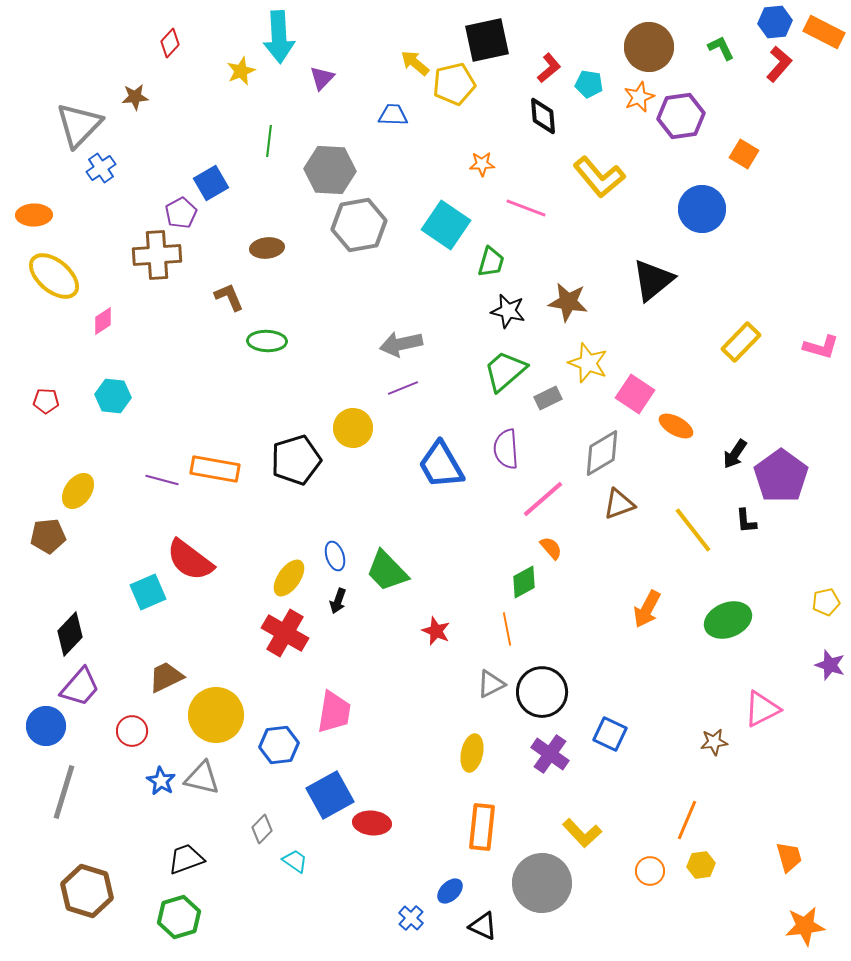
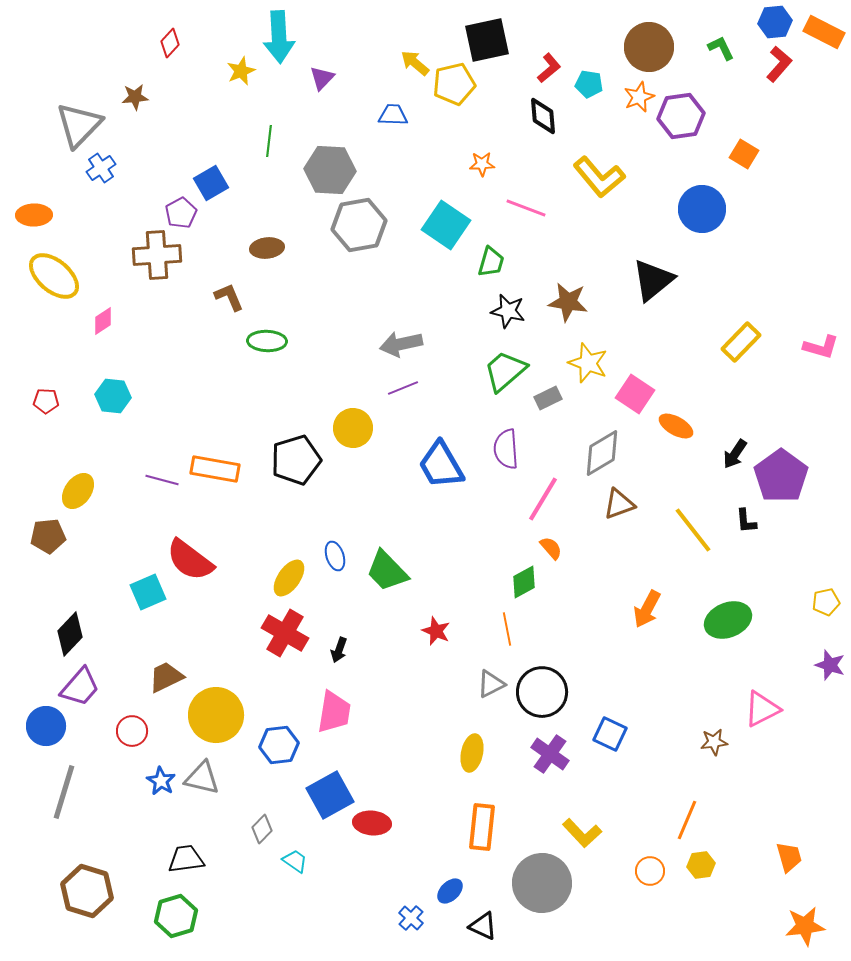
pink line at (543, 499): rotated 18 degrees counterclockwise
black arrow at (338, 601): moved 1 px right, 49 px down
black trapezoid at (186, 859): rotated 12 degrees clockwise
green hexagon at (179, 917): moved 3 px left, 1 px up
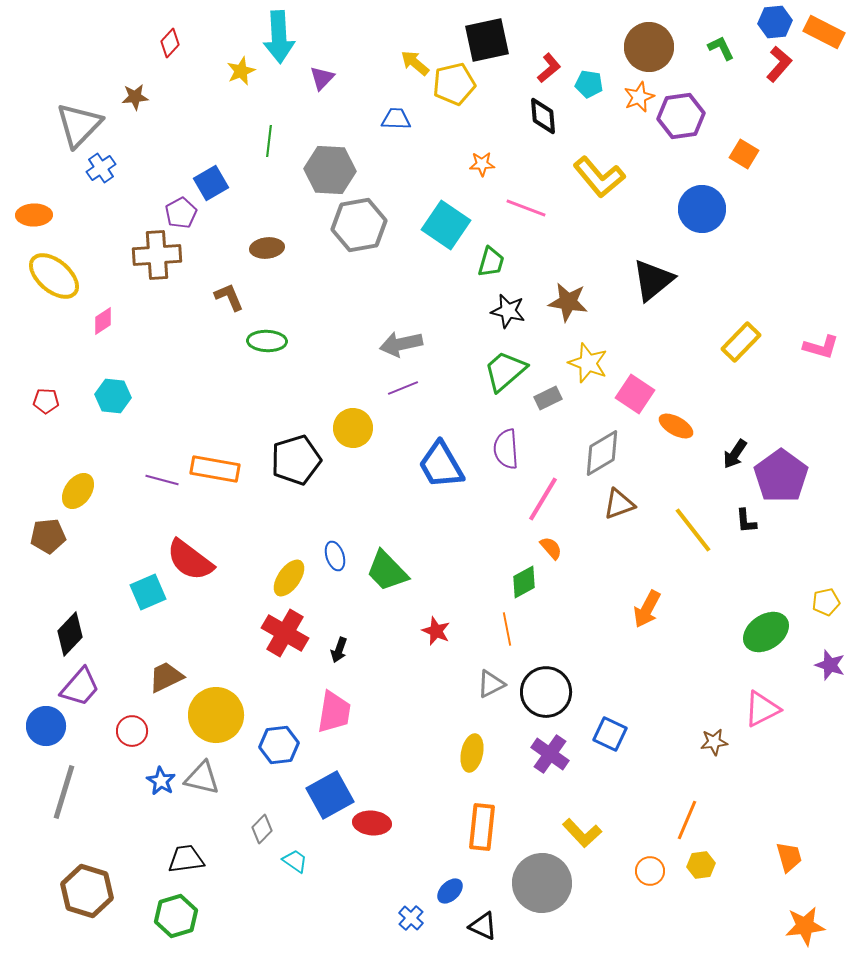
blue trapezoid at (393, 115): moved 3 px right, 4 px down
green ellipse at (728, 620): moved 38 px right, 12 px down; rotated 12 degrees counterclockwise
black circle at (542, 692): moved 4 px right
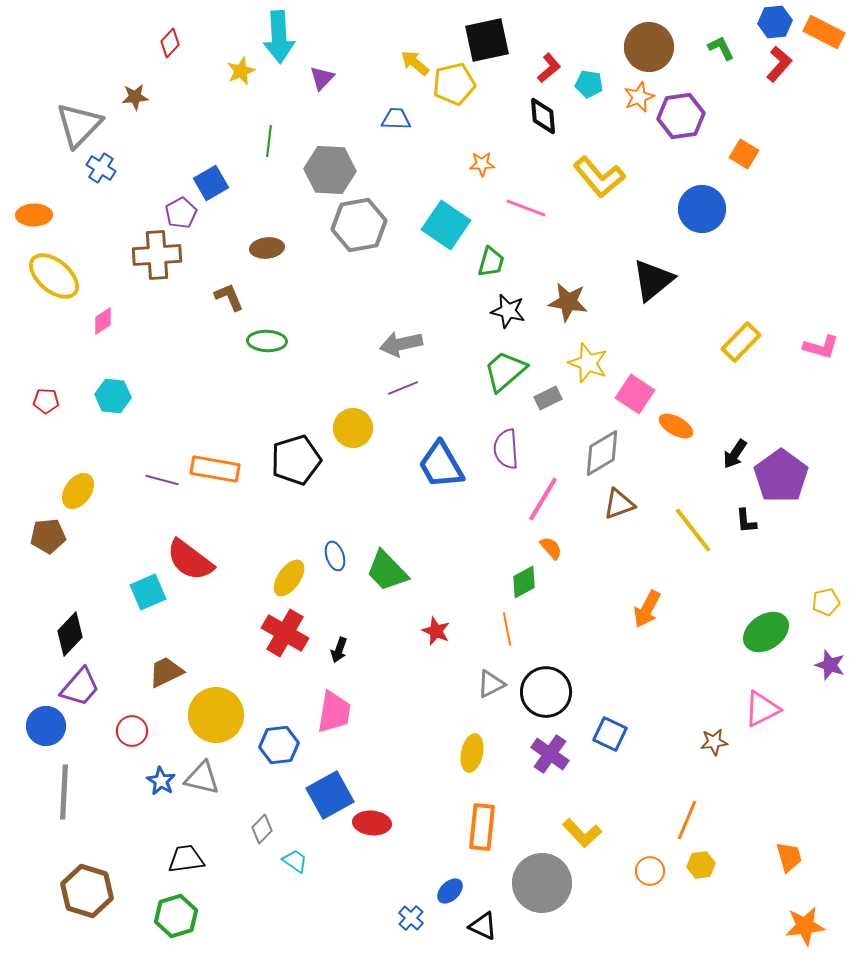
blue cross at (101, 168): rotated 24 degrees counterclockwise
brown trapezoid at (166, 677): moved 5 px up
gray line at (64, 792): rotated 14 degrees counterclockwise
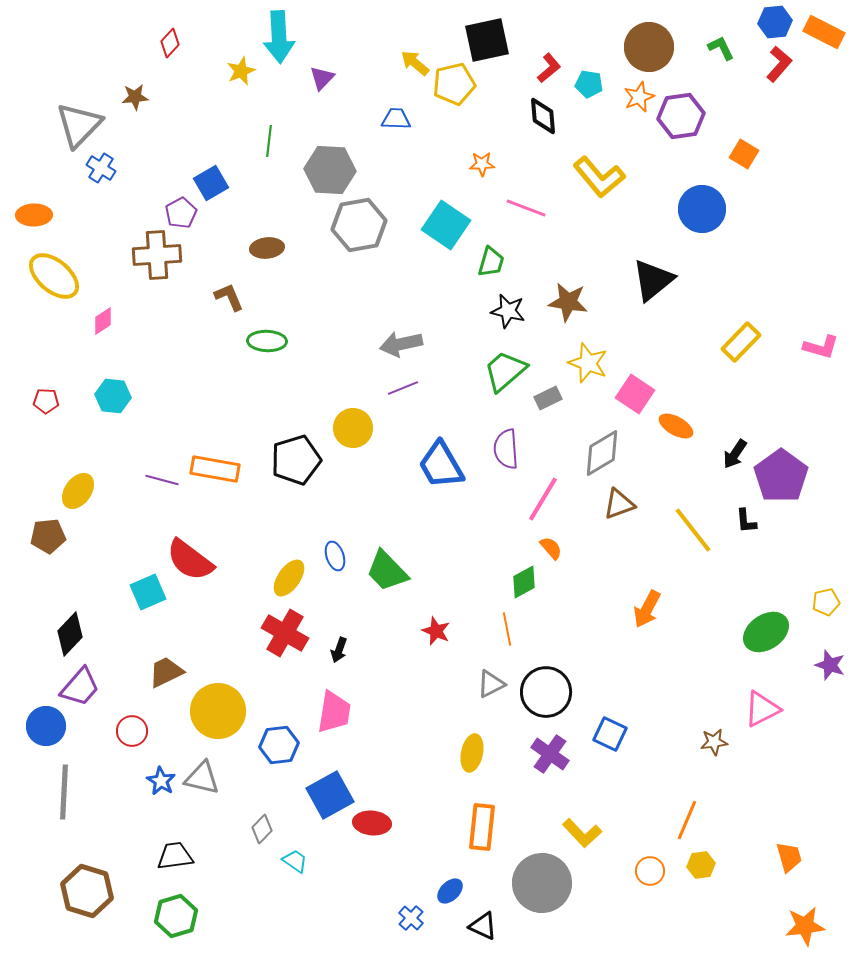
yellow circle at (216, 715): moved 2 px right, 4 px up
black trapezoid at (186, 859): moved 11 px left, 3 px up
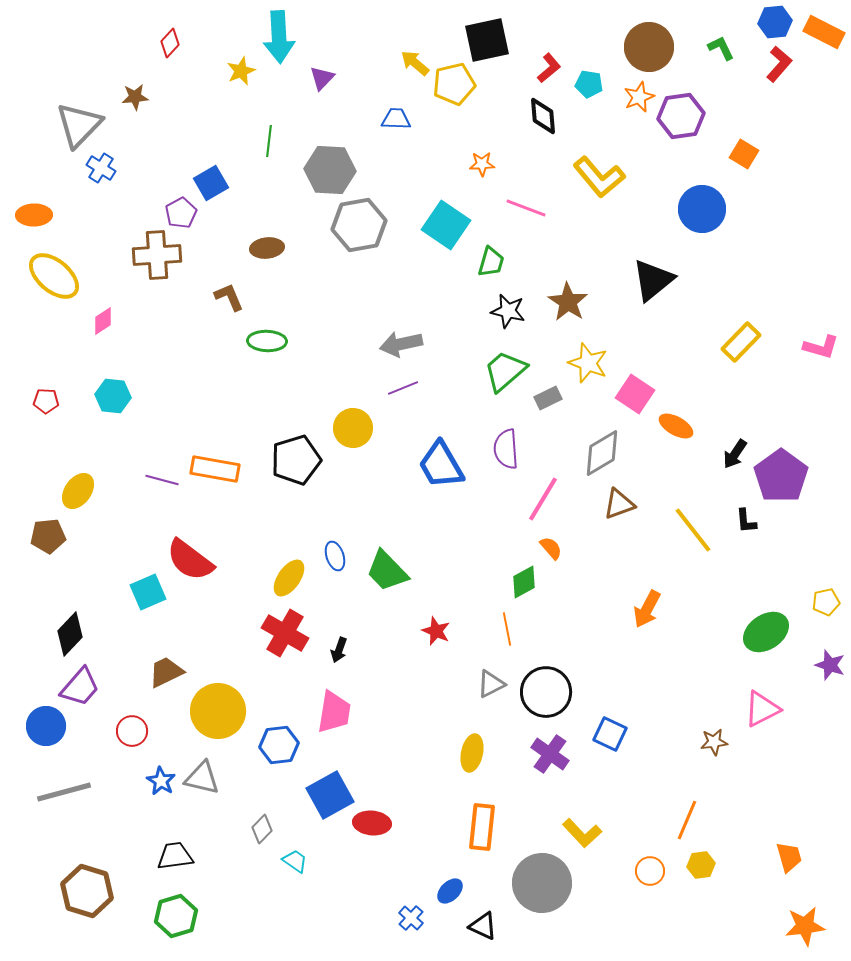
brown star at (568, 302): rotated 24 degrees clockwise
gray line at (64, 792): rotated 72 degrees clockwise
